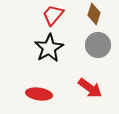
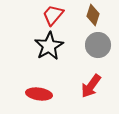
brown diamond: moved 1 px left, 1 px down
black star: moved 2 px up
red arrow: moved 1 px right, 2 px up; rotated 90 degrees clockwise
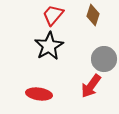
gray circle: moved 6 px right, 14 px down
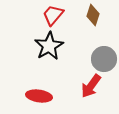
red ellipse: moved 2 px down
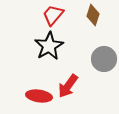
red arrow: moved 23 px left
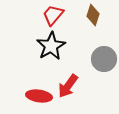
black star: moved 2 px right
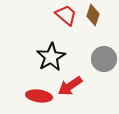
red trapezoid: moved 13 px right; rotated 90 degrees clockwise
black star: moved 11 px down
red arrow: moved 2 px right; rotated 20 degrees clockwise
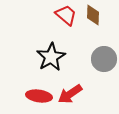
brown diamond: rotated 15 degrees counterclockwise
red arrow: moved 8 px down
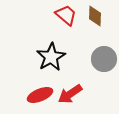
brown diamond: moved 2 px right, 1 px down
red ellipse: moved 1 px right, 1 px up; rotated 30 degrees counterclockwise
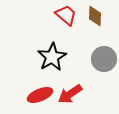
black star: moved 1 px right
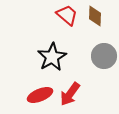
red trapezoid: moved 1 px right
gray circle: moved 3 px up
red arrow: rotated 20 degrees counterclockwise
